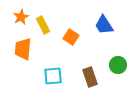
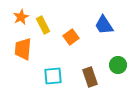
orange square: rotated 21 degrees clockwise
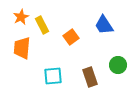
yellow rectangle: moved 1 px left
orange trapezoid: moved 1 px left, 1 px up
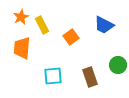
blue trapezoid: rotated 30 degrees counterclockwise
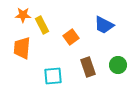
orange star: moved 2 px right, 2 px up; rotated 28 degrees clockwise
brown rectangle: moved 2 px left, 10 px up
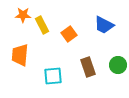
orange square: moved 2 px left, 3 px up
orange trapezoid: moved 2 px left, 7 px down
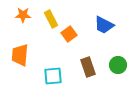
yellow rectangle: moved 9 px right, 6 px up
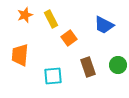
orange star: moved 2 px right; rotated 21 degrees counterclockwise
orange square: moved 4 px down
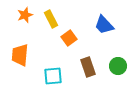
blue trapezoid: rotated 20 degrees clockwise
green circle: moved 1 px down
